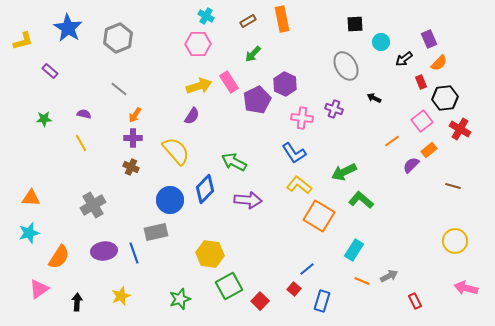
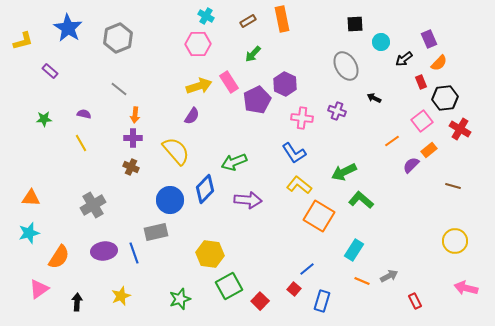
purple cross at (334, 109): moved 3 px right, 2 px down
orange arrow at (135, 115): rotated 28 degrees counterclockwise
green arrow at (234, 162): rotated 50 degrees counterclockwise
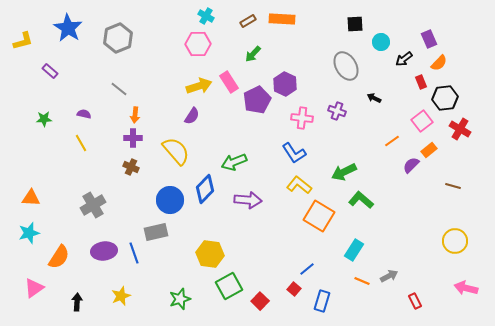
orange rectangle at (282, 19): rotated 75 degrees counterclockwise
pink triangle at (39, 289): moved 5 px left, 1 px up
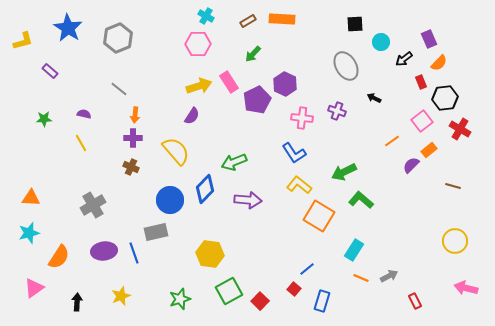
orange line at (362, 281): moved 1 px left, 3 px up
green square at (229, 286): moved 5 px down
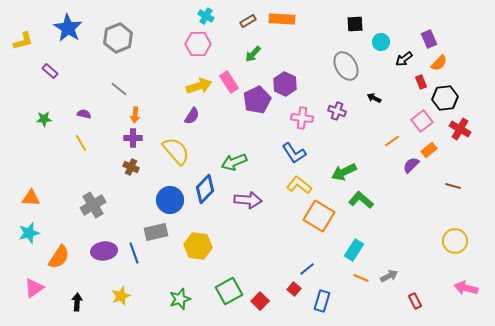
yellow hexagon at (210, 254): moved 12 px left, 8 px up
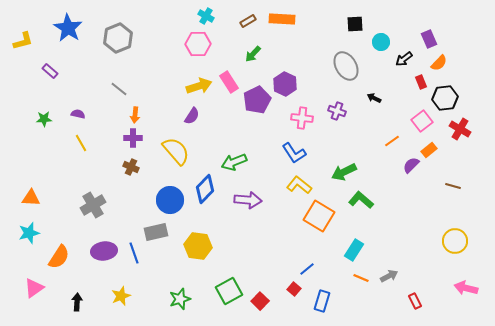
purple semicircle at (84, 114): moved 6 px left
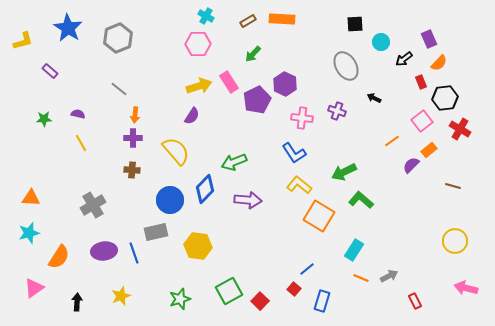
brown cross at (131, 167): moved 1 px right, 3 px down; rotated 21 degrees counterclockwise
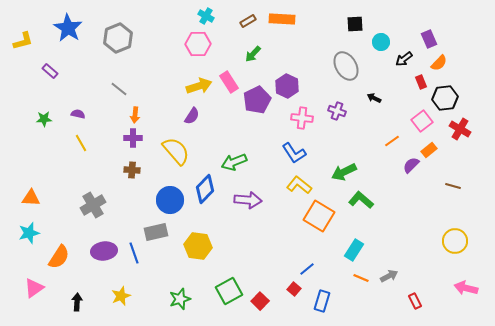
purple hexagon at (285, 84): moved 2 px right, 2 px down
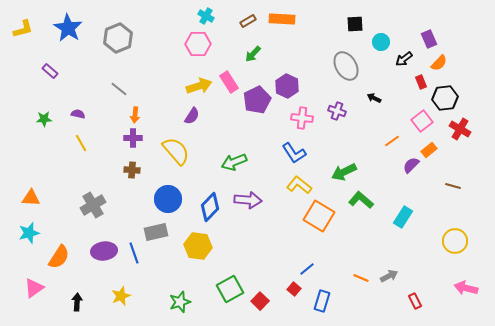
yellow L-shape at (23, 41): moved 12 px up
blue diamond at (205, 189): moved 5 px right, 18 px down
blue circle at (170, 200): moved 2 px left, 1 px up
cyan rectangle at (354, 250): moved 49 px right, 33 px up
green square at (229, 291): moved 1 px right, 2 px up
green star at (180, 299): moved 3 px down
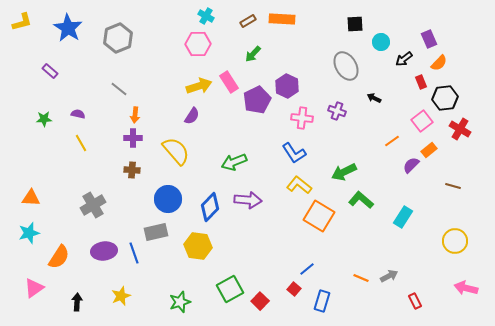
yellow L-shape at (23, 29): moved 1 px left, 7 px up
